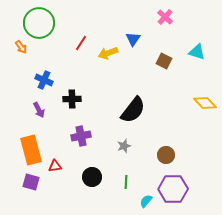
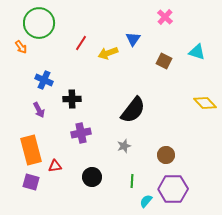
purple cross: moved 3 px up
green line: moved 6 px right, 1 px up
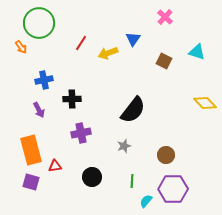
blue cross: rotated 36 degrees counterclockwise
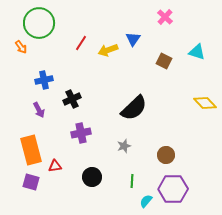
yellow arrow: moved 3 px up
black cross: rotated 24 degrees counterclockwise
black semicircle: moved 1 px right, 2 px up; rotated 8 degrees clockwise
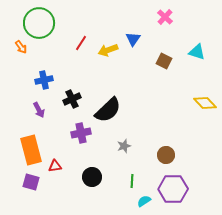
black semicircle: moved 26 px left, 2 px down
cyan semicircle: moved 2 px left; rotated 16 degrees clockwise
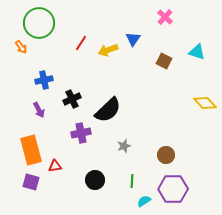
black circle: moved 3 px right, 3 px down
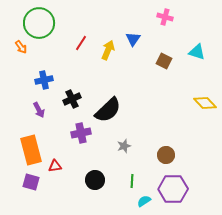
pink cross: rotated 28 degrees counterclockwise
yellow arrow: rotated 132 degrees clockwise
